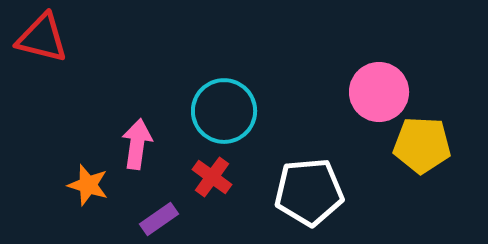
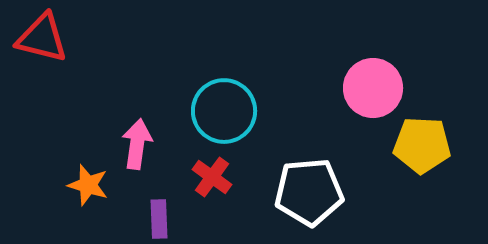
pink circle: moved 6 px left, 4 px up
purple rectangle: rotated 57 degrees counterclockwise
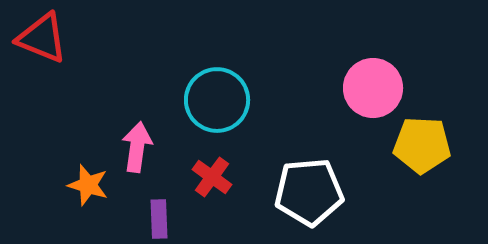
red triangle: rotated 8 degrees clockwise
cyan circle: moved 7 px left, 11 px up
pink arrow: moved 3 px down
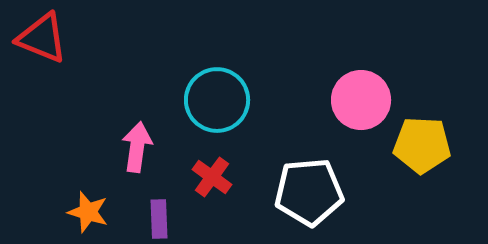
pink circle: moved 12 px left, 12 px down
orange star: moved 27 px down
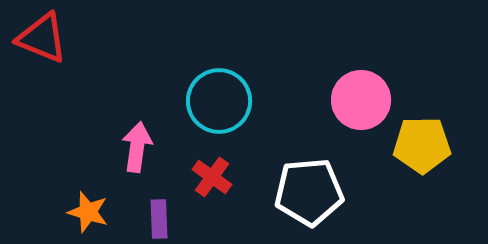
cyan circle: moved 2 px right, 1 px down
yellow pentagon: rotated 4 degrees counterclockwise
